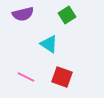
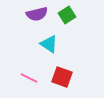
purple semicircle: moved 14 px right
pink line: moved 3 px right, 1 px down
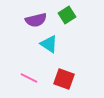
purple semicircle: moved 1 px left, 6 px down
red square: moved 2 px right, 2 px down
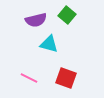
green square: rotated 18 degrees counterclockwise
cyan triangle: rotated 18 degrees counterclockwise
red square: moved 2 px right, 1 px up
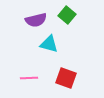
pink line: rotated 30 degrees counterclockwise
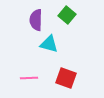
purple semicircle: rotated 105 degrees clockwise
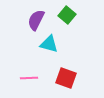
purple semicircle: rotated 25 degrees clockwise
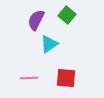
cyan triangle: rotated 48 degrees counterclockwise
red square: rotated 15 degrees counterclockwise
